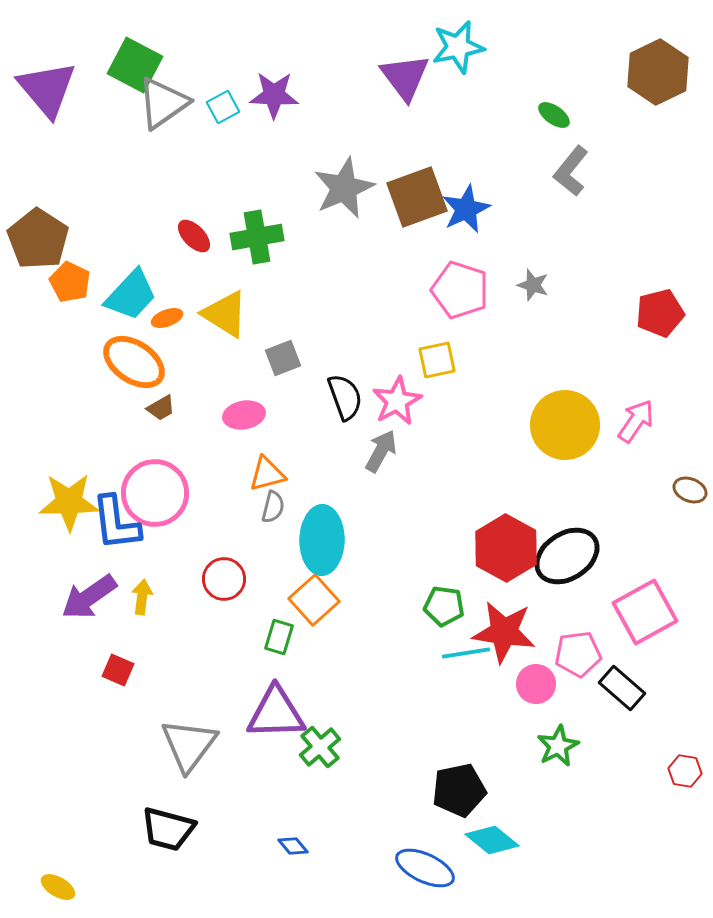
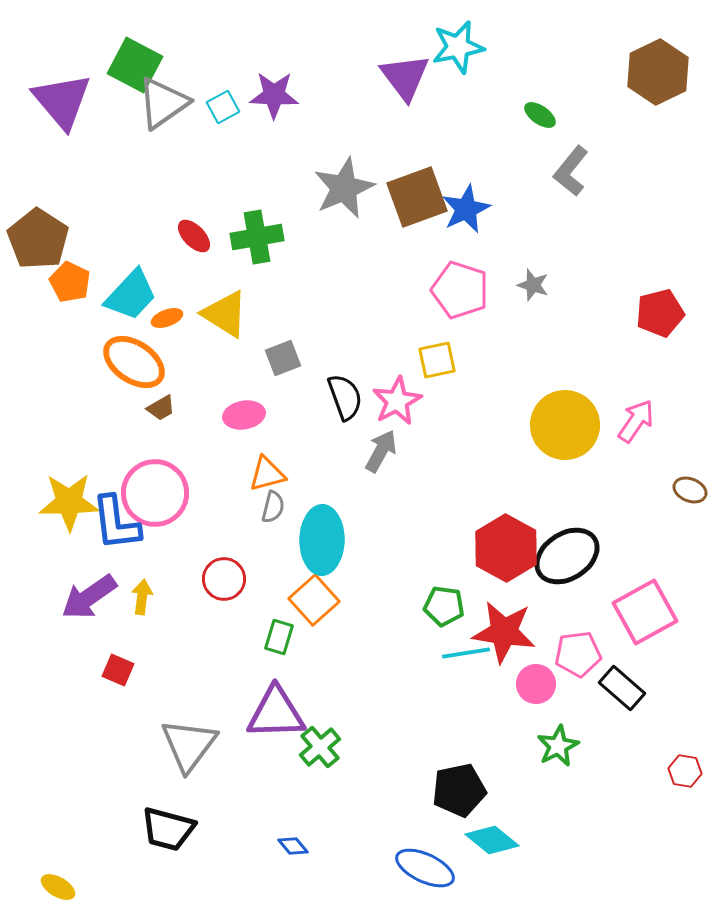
purple triangle at (47, 89): moved 15 px right, 12 px down
green ellipse at (554, 115): moved 14 px left
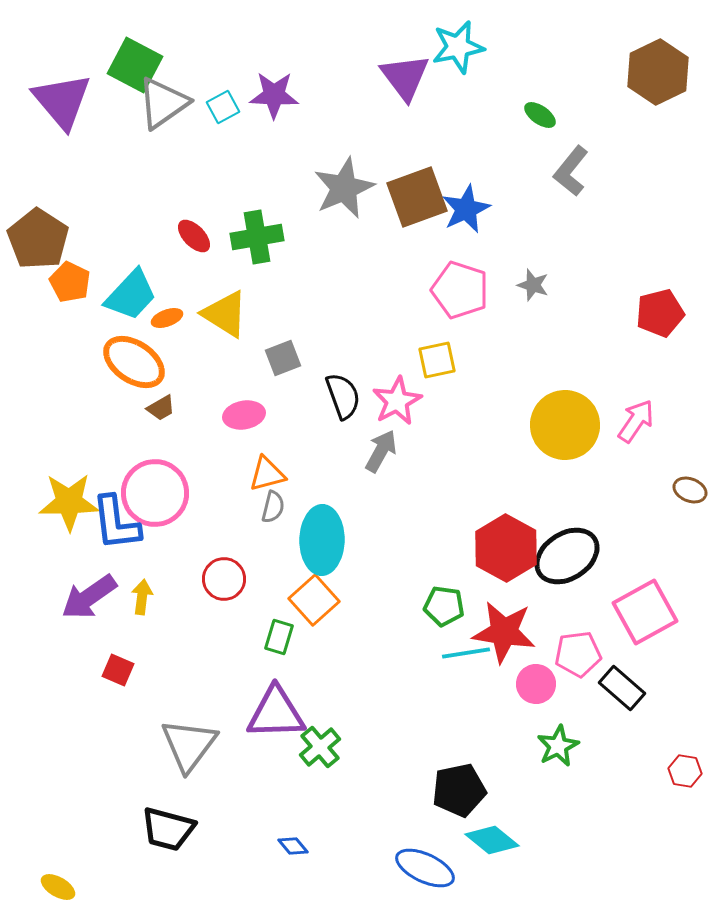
black semicircle at (345, 397): moved 2 px left, 1 px up
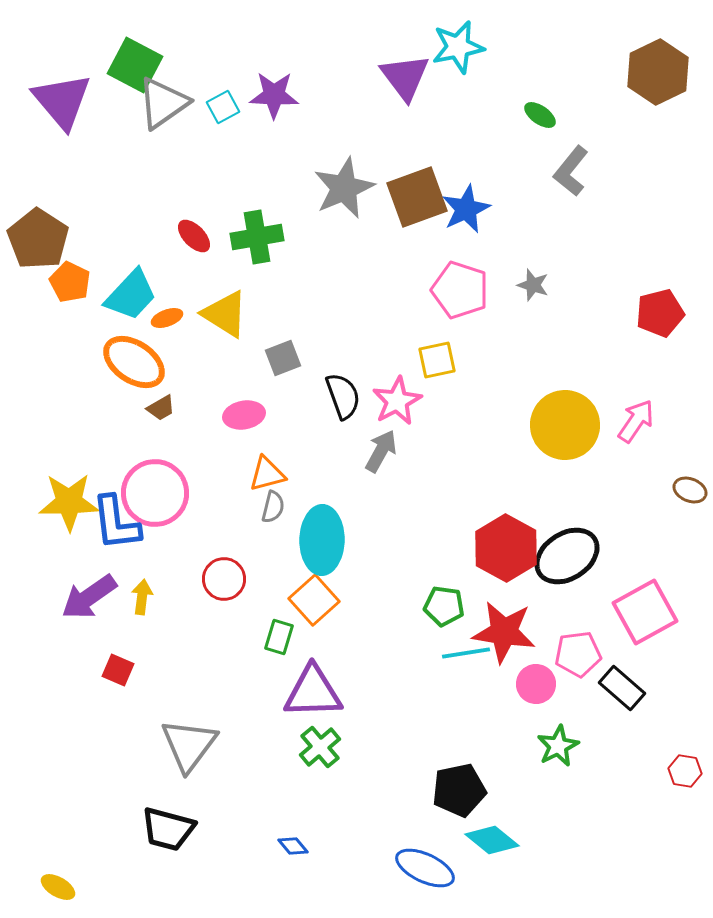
purple triangle at (276, 713): moved 37 px right, 21 px up
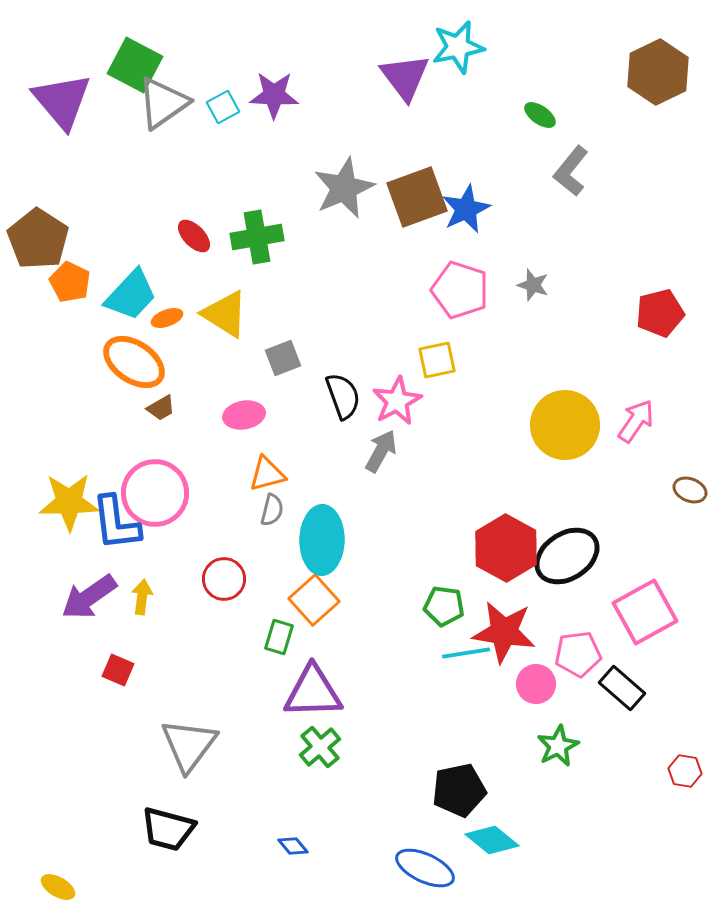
gray semicircle at (273, 507): moved 1 px left, 3 px down
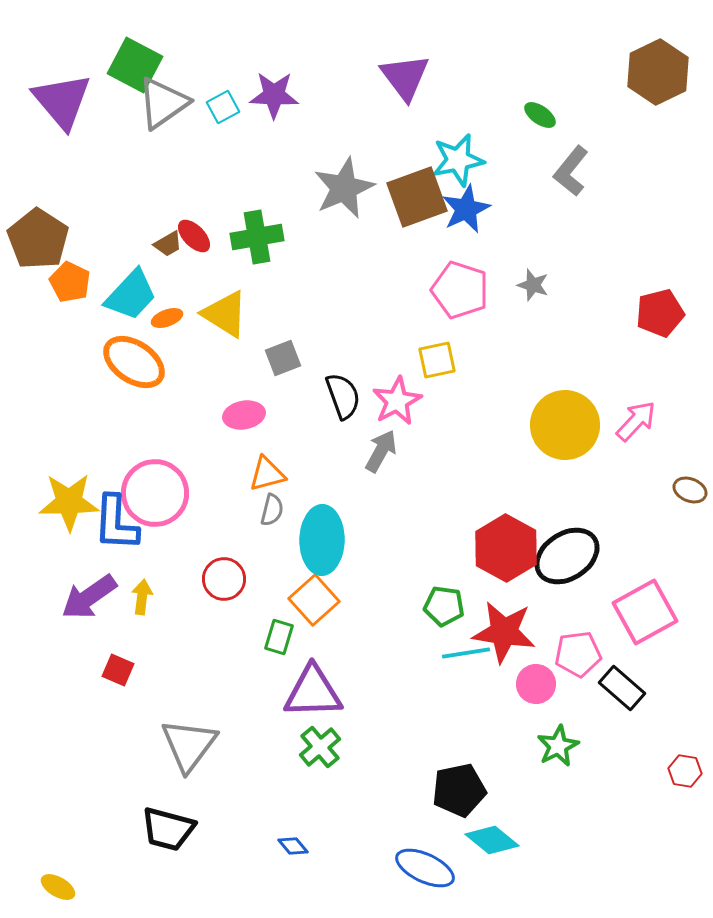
cyan star at (458, 47): moved 113 px down
brown trapezoid at (161, 408): moved 7 px right, 164 px up
pink arrow at (636, 421): rotated 9 degrees clockwise
blue L-shape at (116, 523): rotated 10 degrees clockwise
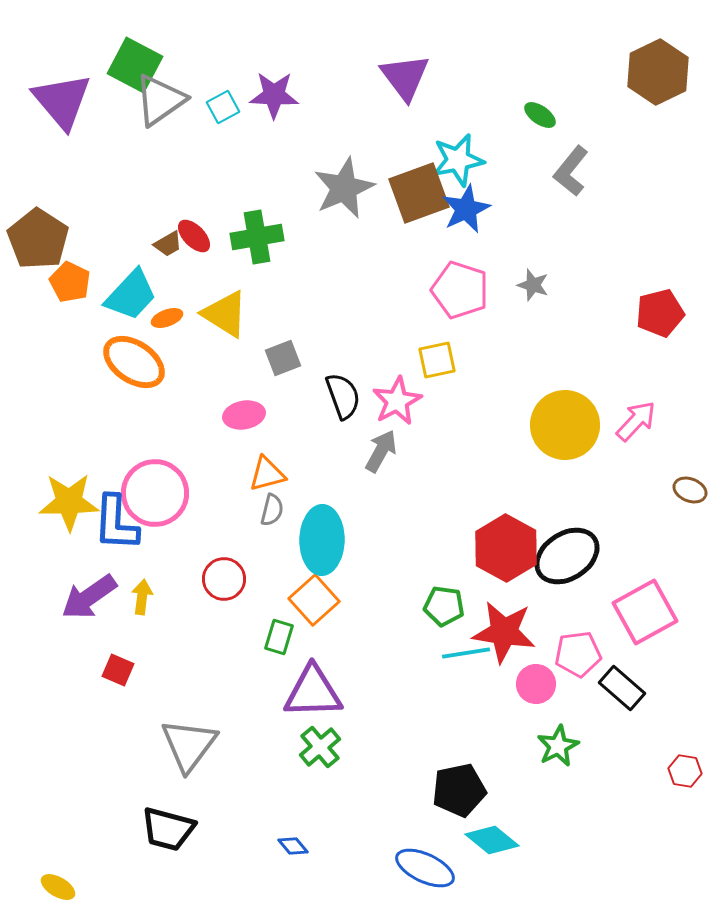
gray triangle at (163, 103): moved 3 px left, 3 px up
brown square at (417, 197): moved 2 px right, 4 px up
